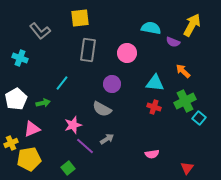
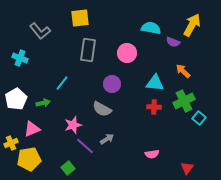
green cross: moved 1 px left
red cross: rotated 16 degrees counterclockwise
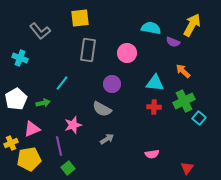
purple line: moved 26 px left; rotated 36 degrees clockwise
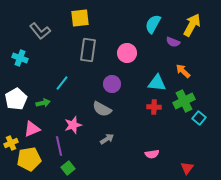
cyan semicircle: moved 2 px right, 4 px up; rotated 72 degrees counterclockwise
cyan triangle: moved 2 px right
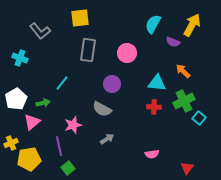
pink triangle: moved 7 px up; rotated 18 degrees counterclockwise
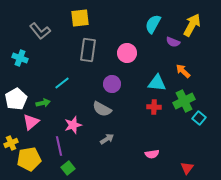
cyan line: rotated 14 degrees clockwise
pink triangle: moved 1 px left
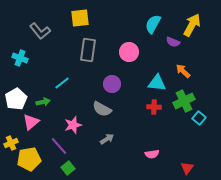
pink circle: moved 2 px right, 1 px up
green arrow: moved 1 px up
purple line: rotated 30 degrees counterclockwise
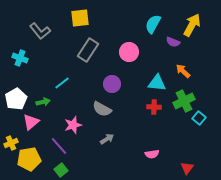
gray rectangle: rotated 25 degrees clockwise
green square: moved 7 px left, 2 px down
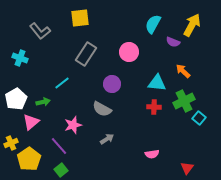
gray rectangle: moved 2 px left, 4 px down
yellow pentagon: rotated 25 degrees counterclockwise
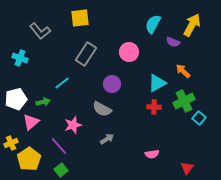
cyan triangle: rotated 36 degrees counterclockwise
white pentagon: rotated 15 degrees clockwise
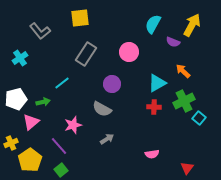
cyan cross: rotated 35 degrees clockwise
yellow pentagon: moved 1 px right, 1 px down
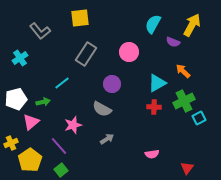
cyan square: rotated 24 degrees clockwise
